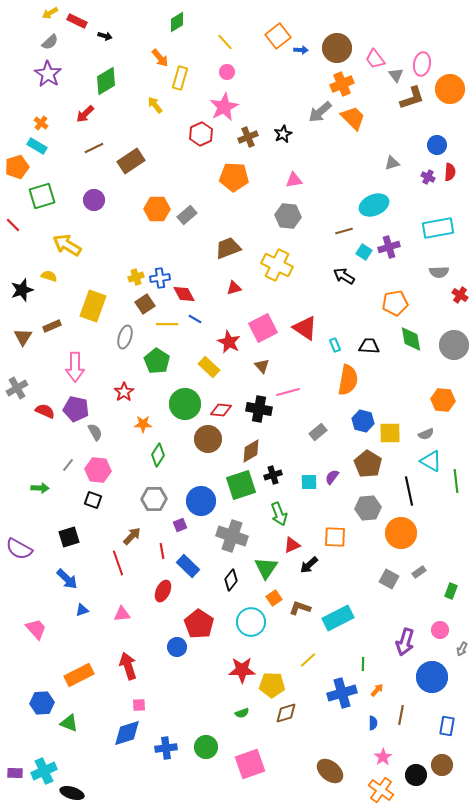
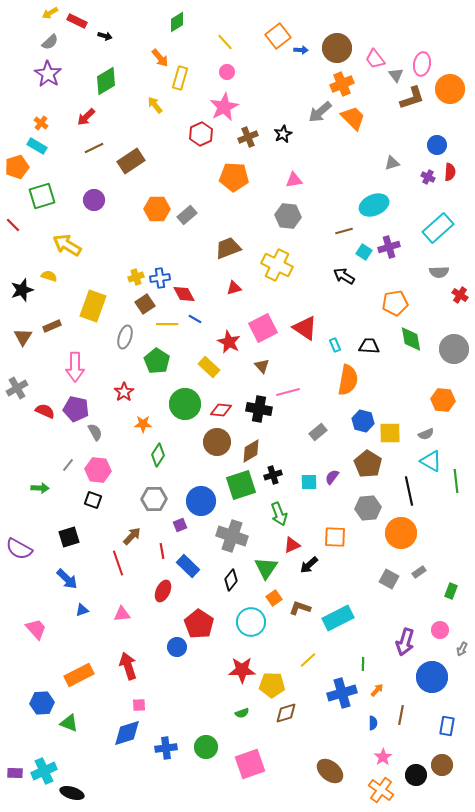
red arrow at (85, 114): moved 1 px right, 3 px down
cyan rectangle at (438, 228): rotated 32 degrees counterclockwise
gray circle at (454, 345): moved 4 px down
brown circle at (208, 439): moved 9 px right, 3 px down
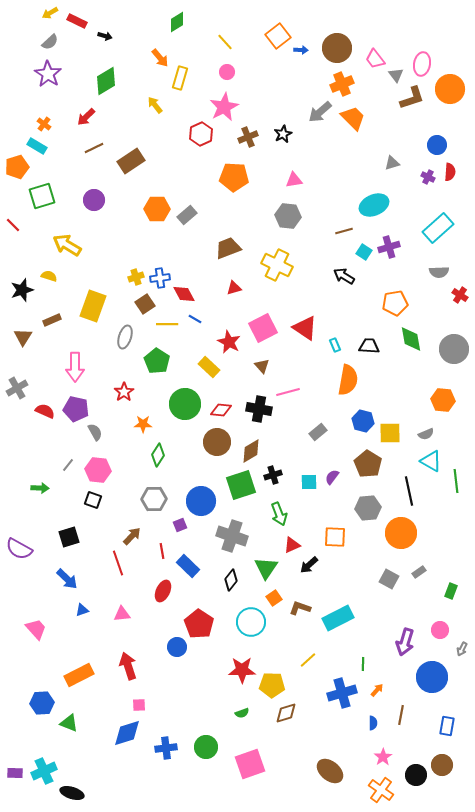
orange cross at (41, 123): moved 3 px right, 1 px down
brown rectangle at (52, 326): moved 6 px up
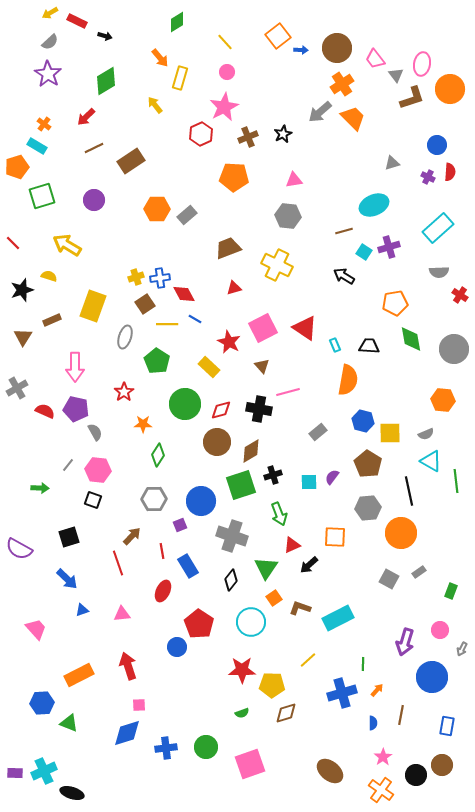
orange cross at (342, 84): rotated 10 degrees counterclockwise
red line at (13, 225): moved 18 px down
red diamond at (221, 410): rotated 20 degrees counterclockwise
blue rectangle at (188, 566): rotated 15 degrees clockwise
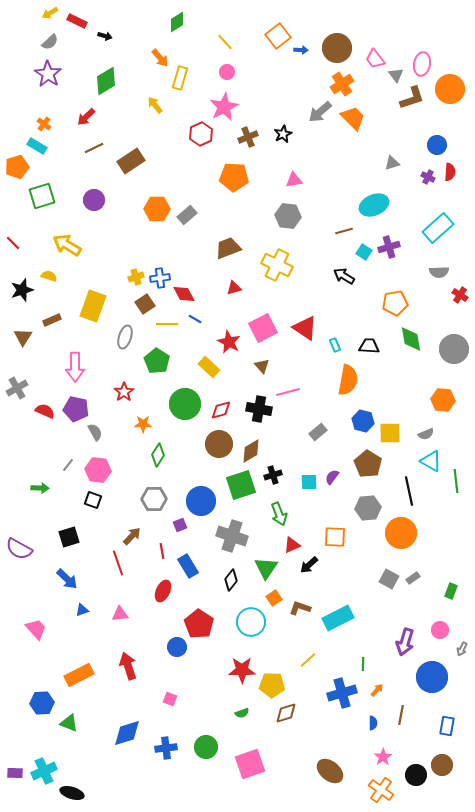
brown circle at (217, 442): moved 2 px right, 2 px down
gray rectangle at (419, 572): moved 6 px left, 6 px down
pink triangle at (122, 614): moved 2 px left
pink square at (139, 705): moved 31 px right, 6 px up; rotated 24 degrees clockwise
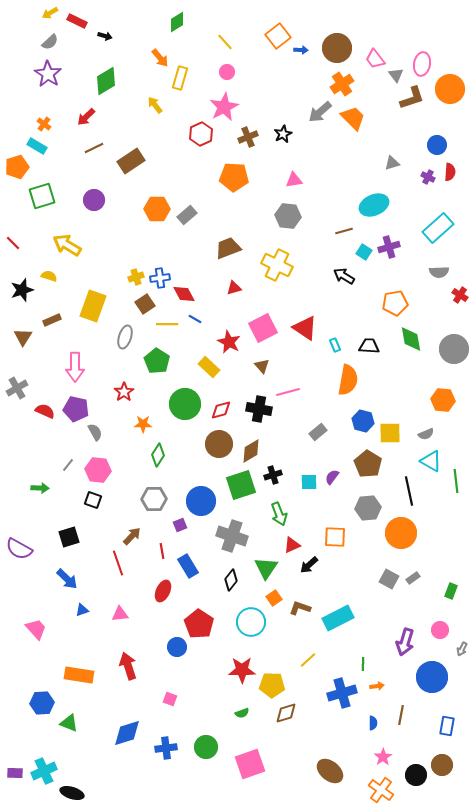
orange rectangle at (79, 675): rotated 36 degrees clockwise
orange arrow at (377, 690): moved 4 px up; rotated 40 degrees clockwise
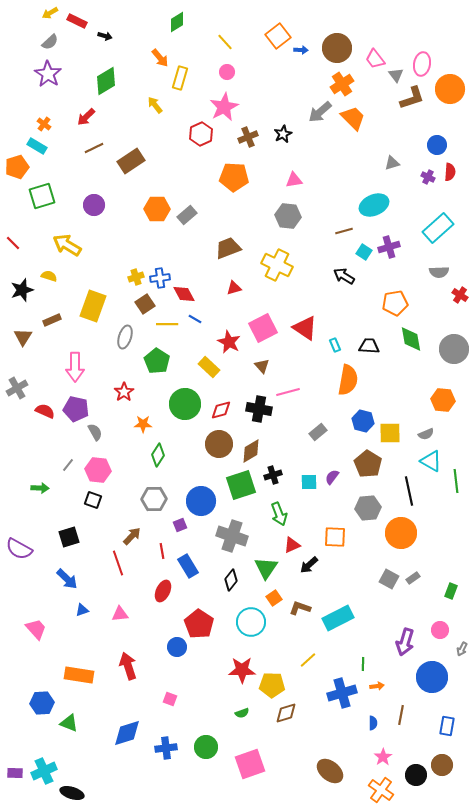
purple circle at (94, 200): moved 5 px down
